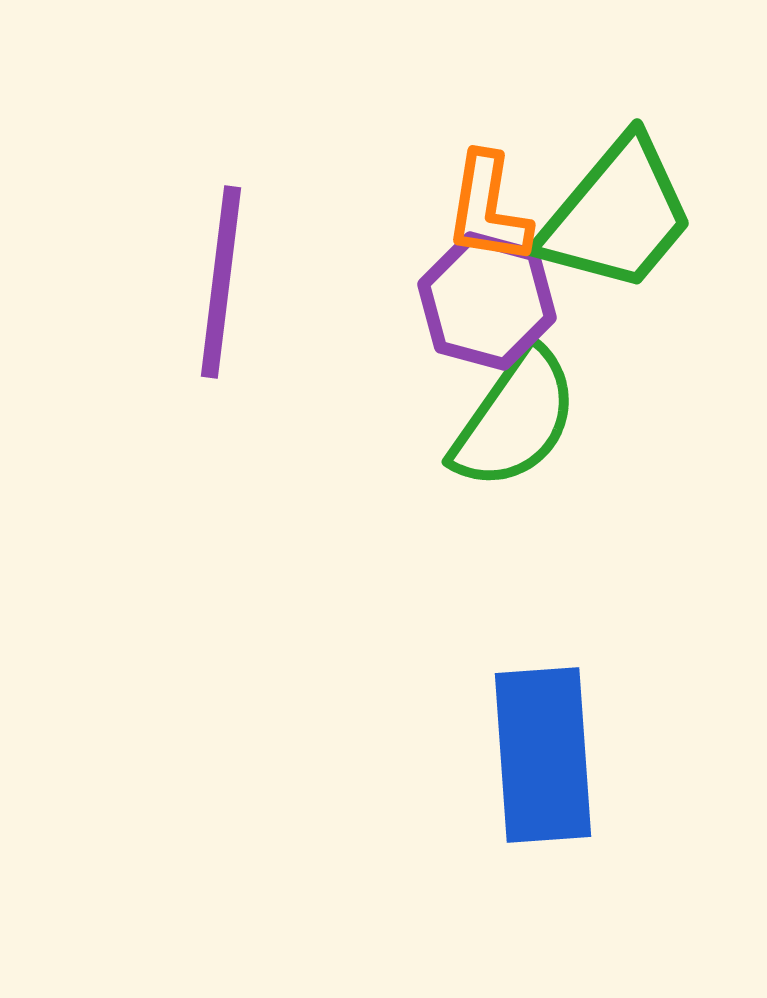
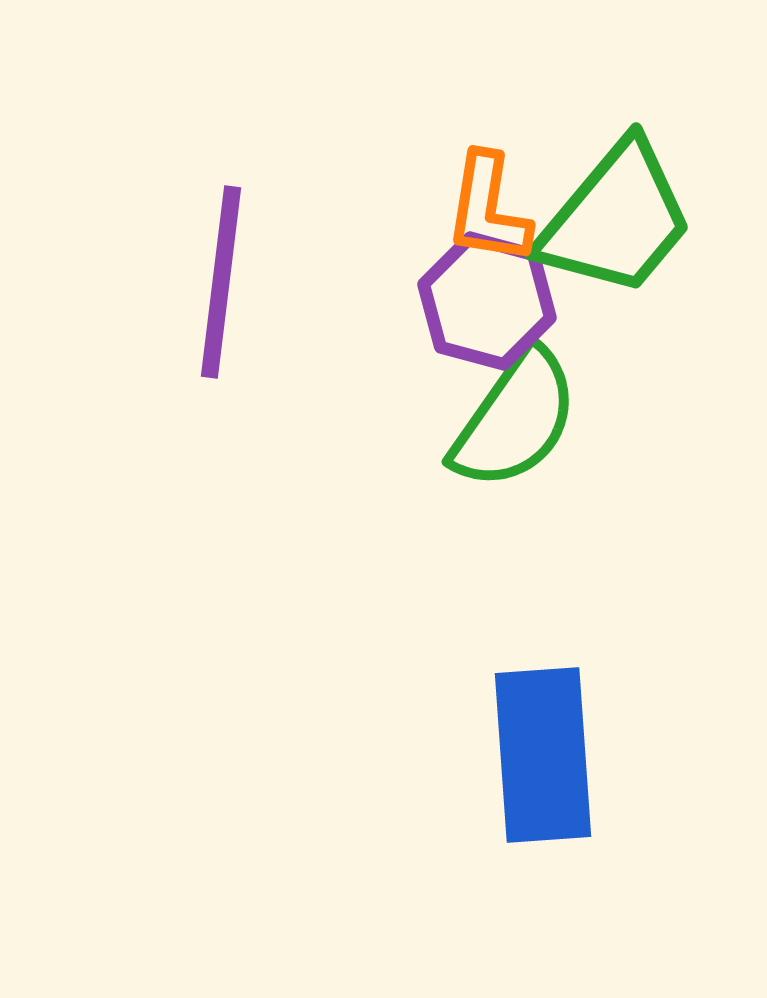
green trapezoid: moved 1 px left, 4 px down
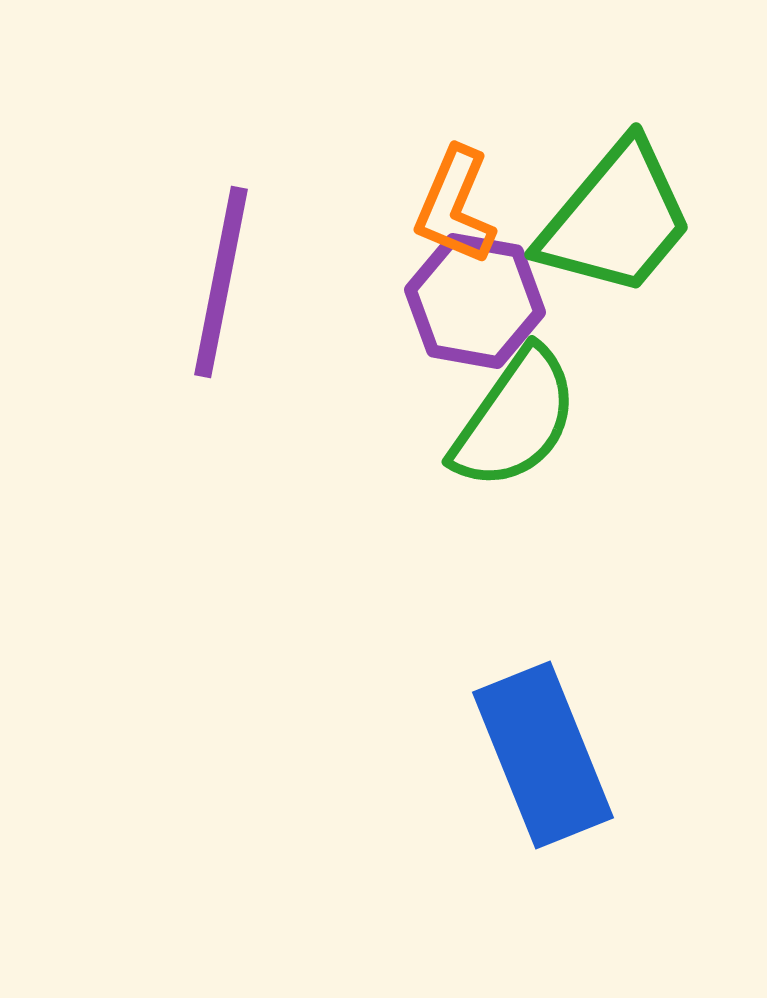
orange L-shape: moved 33 px left, 3 px up; rotated 14 degrees clockwise
purple line: rotated 4 degrees clockwise
purple hexagon: moved 12 px left; rotated 5 degrees counterclockwise
blue rectangle: rotated 18 degrees counterclockwise
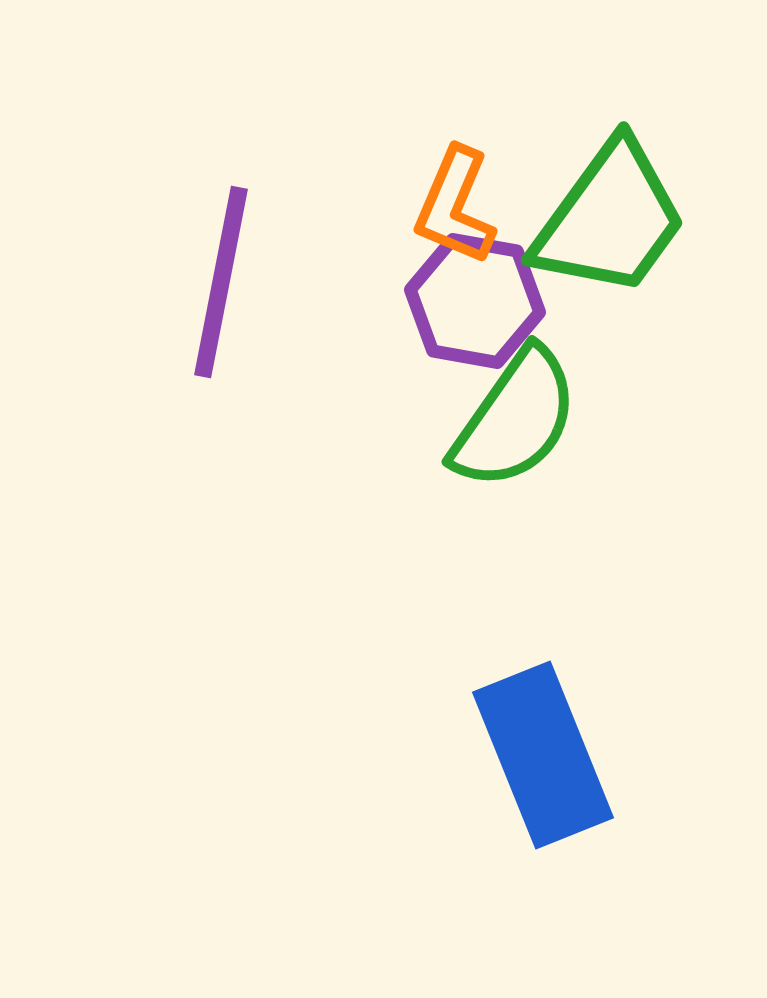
green trapezoid: moved 6 px left; rotated 4 degrees counterclockwise
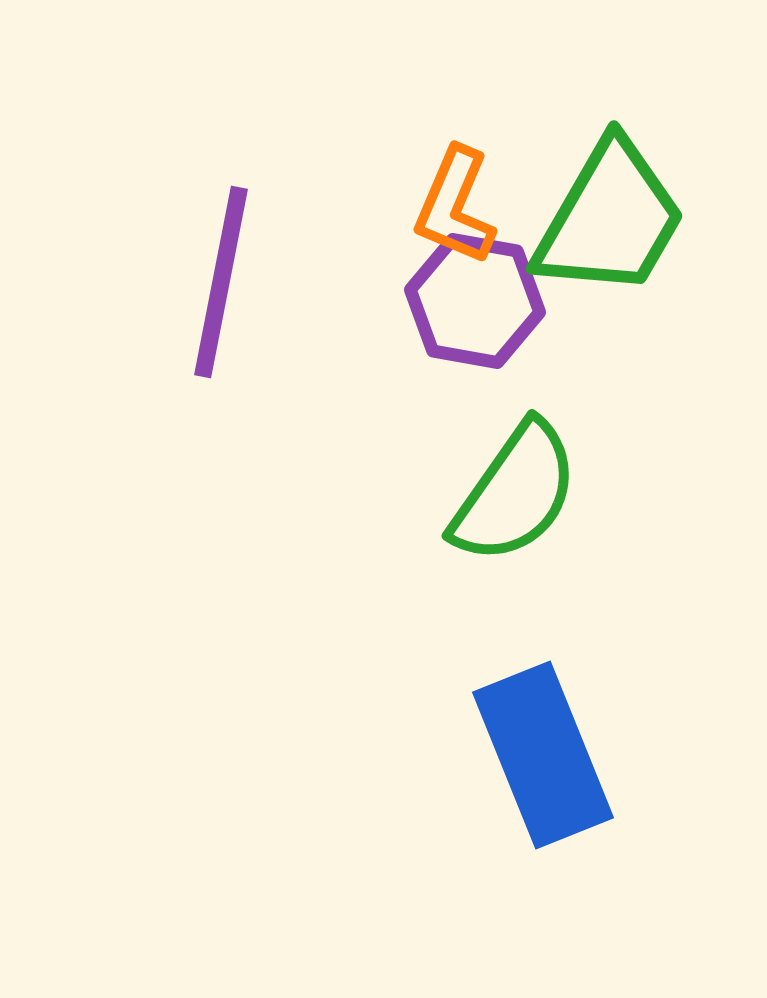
green trapezoid: rotated 6 degrees counterclockwise
green semicircle: moved 74 px down
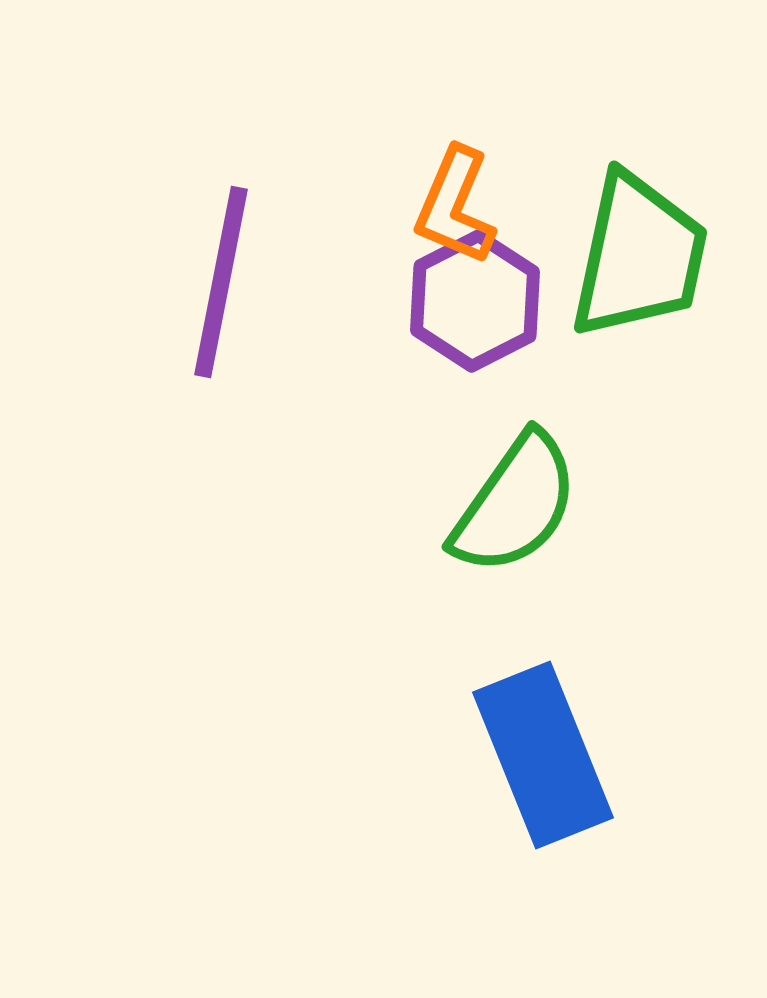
green trapezoid: moved 29 px right, 37 px down; rotated 18 degrees counterclockwise
purple hexagon: rotated 23 degrees clockwise
green semicircle: moved 11 px down
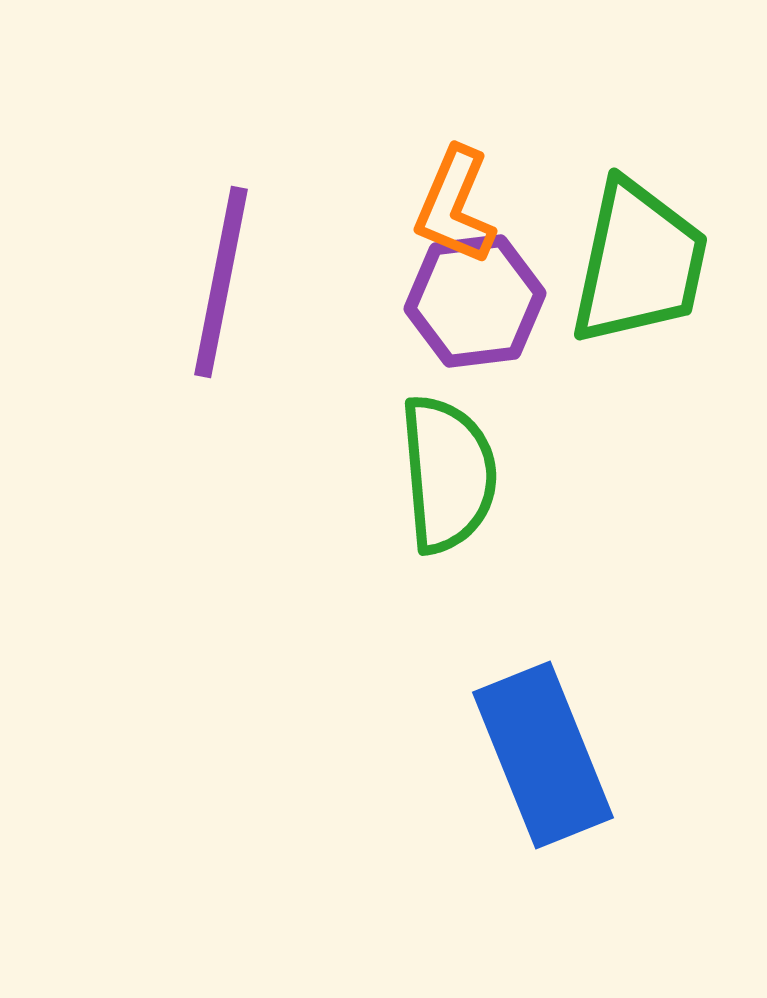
green trapezoid: moved 7 px down
purple hexagon: rotated 20 degrees clockwise
green semicircle: moved 67 px left, 30 px up; rotated 40 degrees counterclockwise
